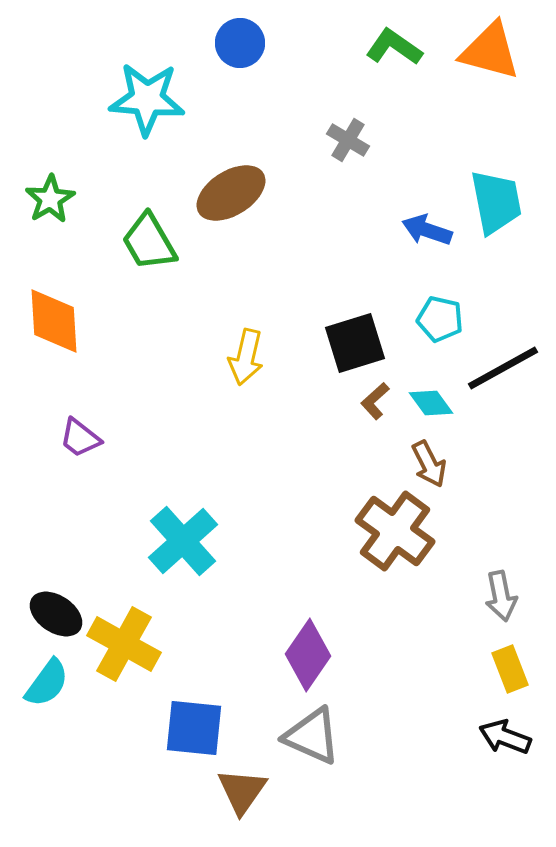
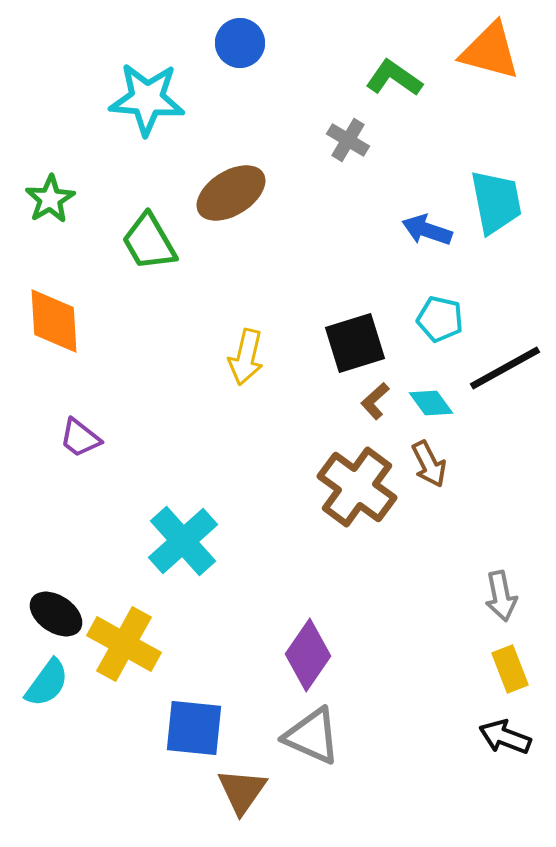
green L-shape: moved 31 px down
black line: moved 2 px right
brown cross: moved 38 px left, 44 px up
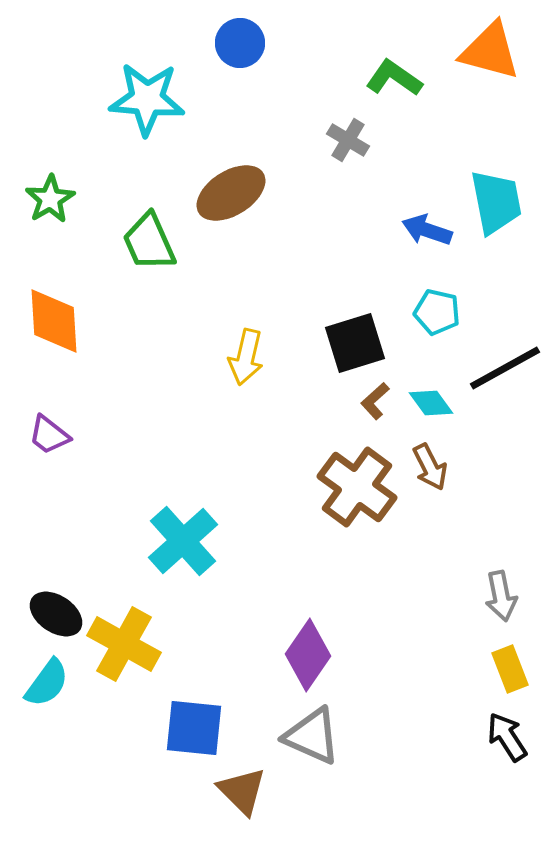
green trapezoid: rotated 6 degrees clockwise
cyan pentagon: moved 3 px left, 7 px up
purple trapezoid: moved 31 px left, 3 px up
brown arrow: moved 1 px right, 3 px down
black arrow: moved 2 px right; rotated 36 degrees clockwise
brown triangle: rotated 20 degrees counterclockwise
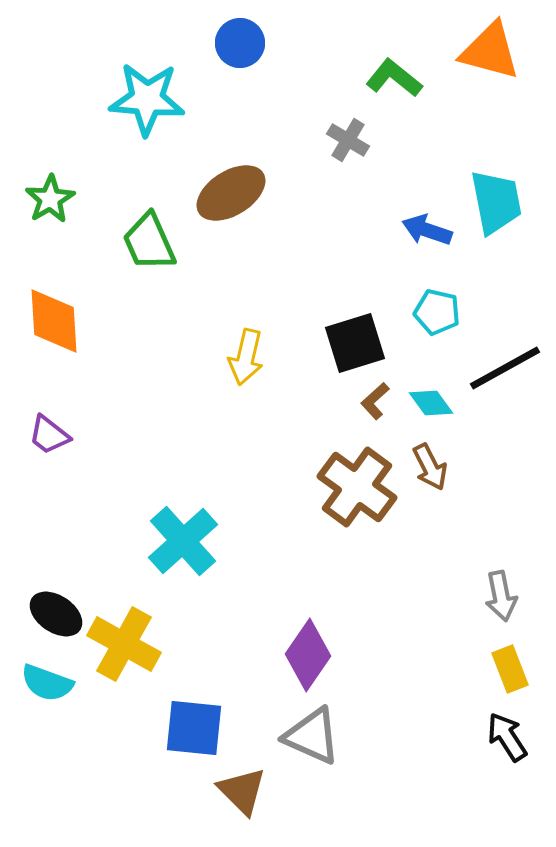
green L-shape: rotated 4 degrees clockwise
cyan semicircle: rotated 74 degrees clockwise
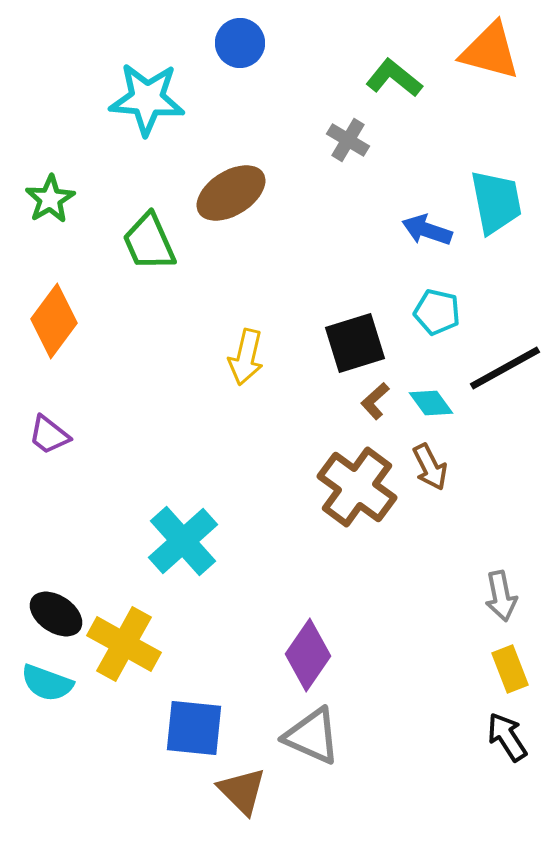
orange diamond: rotated 40 degrees clockwise
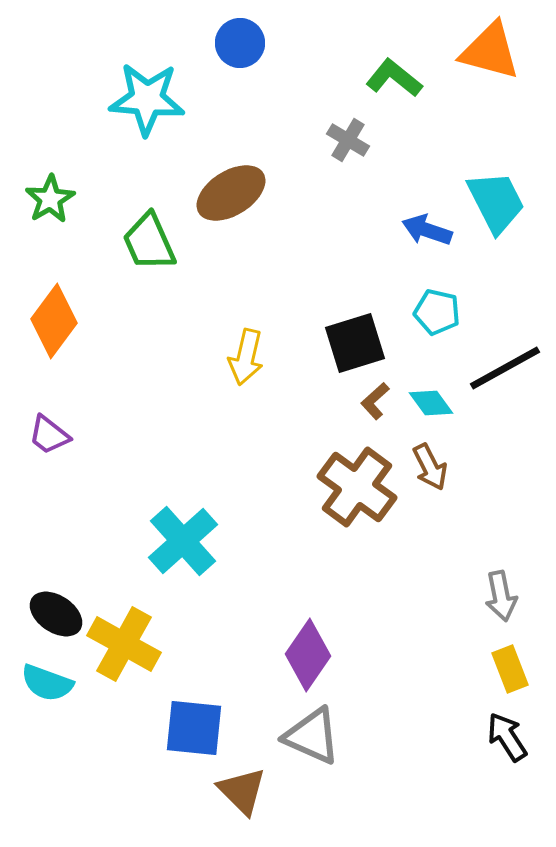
cyan trapezoid: rotated 16 degrees counterclockwise
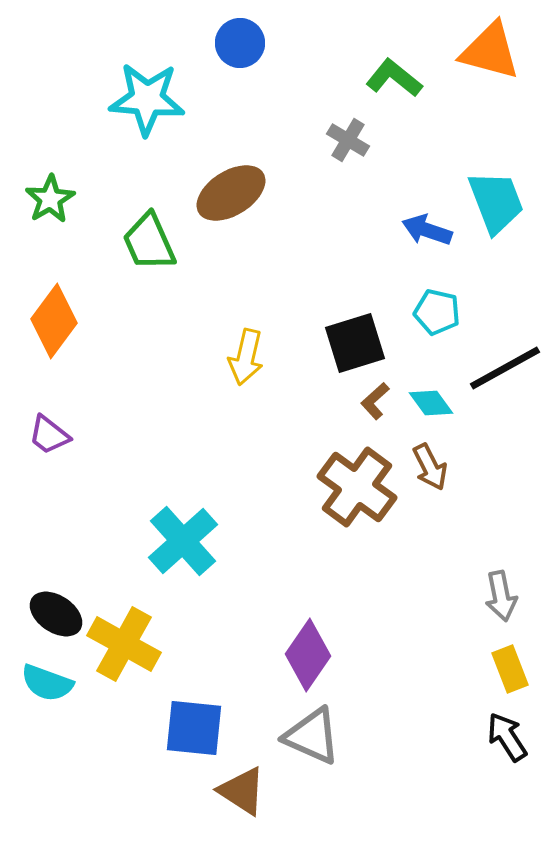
cyan trapezoid: rotated 6 degrees clockwise
brown triangle: rotated 12 degrees counterclockwise
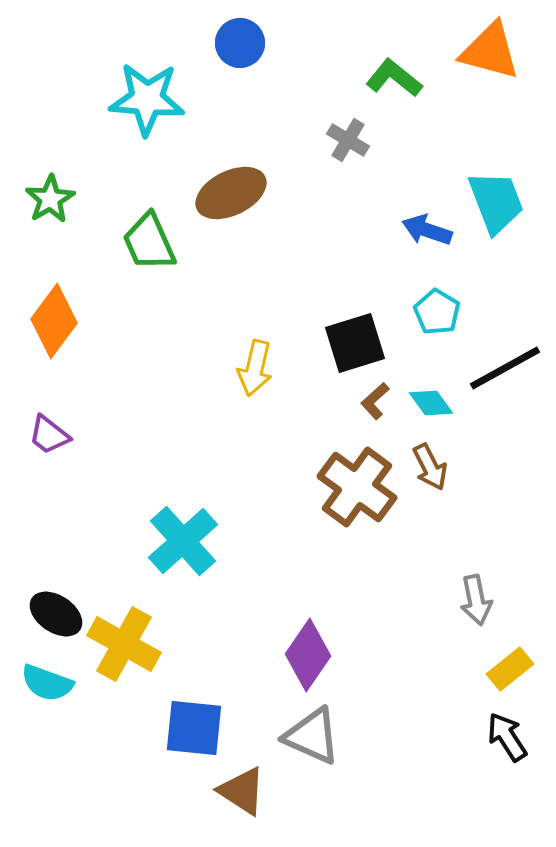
brown ellipse: rotated 6 degrees clockwise
cyan pentagon: rotated 18 degrees clockwise
yellow arrow: moved 9 px right, 11 px down
gray arrow: moved 25 px left, 4 px down
yellow rectangle: rotated 72 degrees clockwise
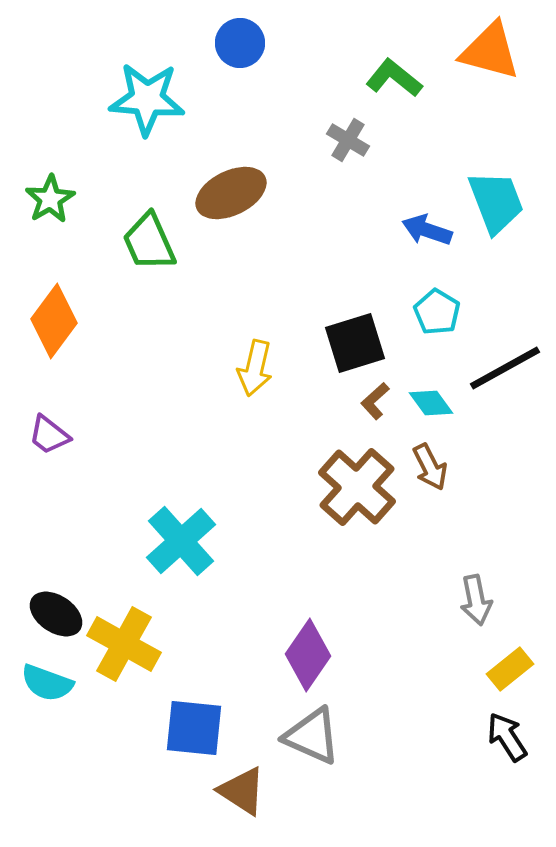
brown cross: rotated 6 degrees clockwise
cyan cross: moved 2 px left
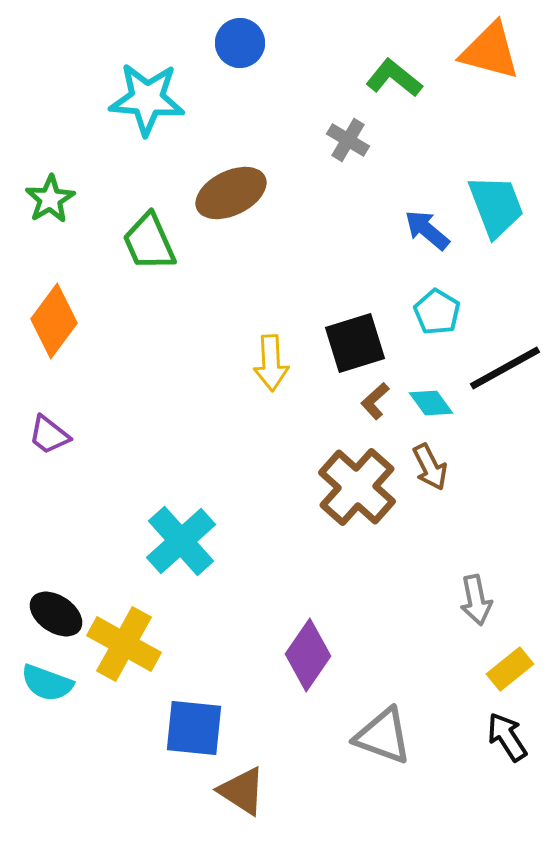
cyan trapezoid: moved 4 px down
blue arrow: rotated 21 degrees clockwise
yellow arrow: moved 16 px right, 5 px up; rotated 16 degrees counterclockwise
gray triangle: moved 71 px right; rotated 4 degrees counterclockwise
